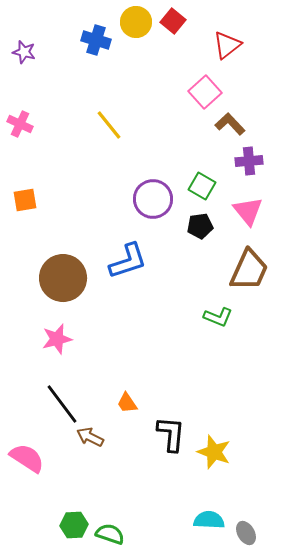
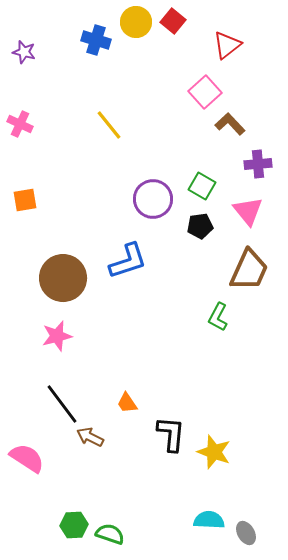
purple cross: moved 9 px right, 3 px down
green L-shape: rotated 96 degrees clockwise
pink star: moved 3 px up
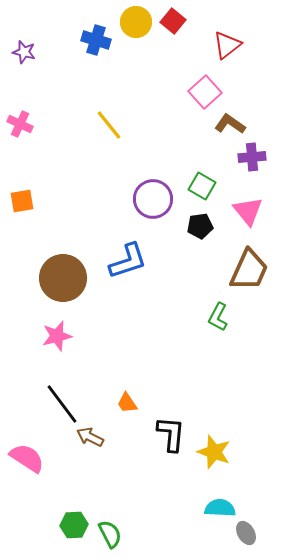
brown L-shape: rotated 12 degrees counterclockwise
purple cross: moved 6 px left, 7 px up
orange square: moved 3 px left, 1 px down
cyan semicircle: moved 11 px right, 12 px up
green semicircle: rotated 44 degrees clockwise
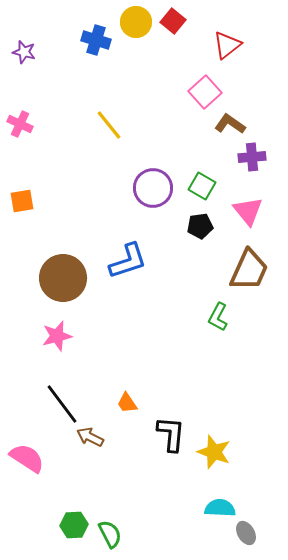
purple circle: moved 11 px up
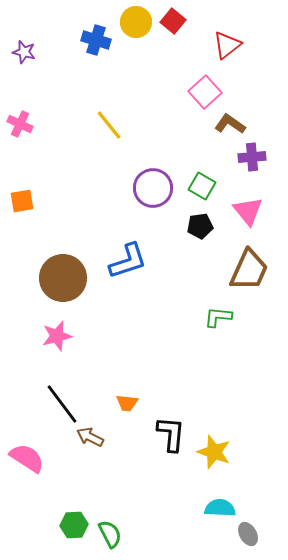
green L-shape: rotated 68 degrees clockwise
orange trapezoid: rotated 50 degrees counterclockwise
gray ellipse: moved 2 px right, 1 px down
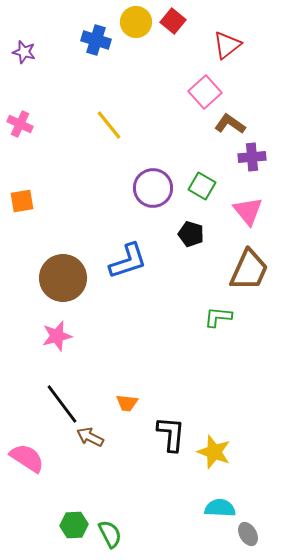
black pentagon: moved 9 px left, 8 px down; rotated 25 degrees clockwise
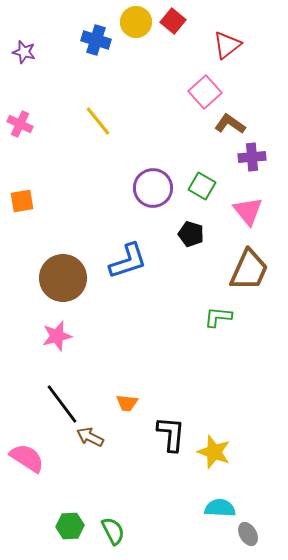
yellow line: moved 11 px left, 4 px up
green hexagon: moved 4 px left, 1 px down
green semicircle: moved 3 px right, 3 px up
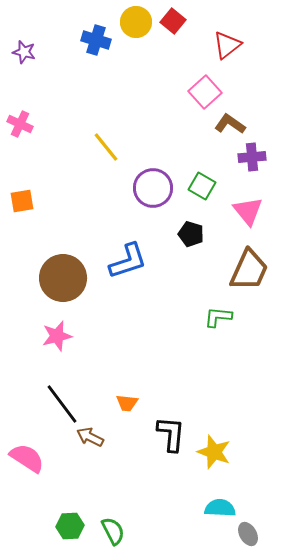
yellow line: moved 8 px right, 26 px down
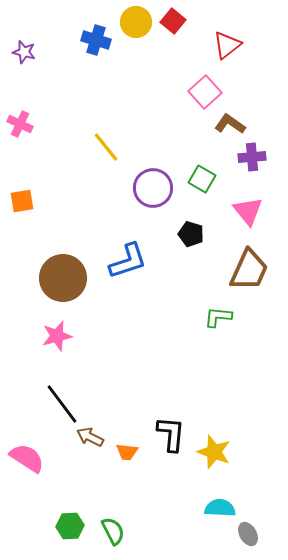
green square: moved 7 px up
orange trapezoid: moved 49 px down
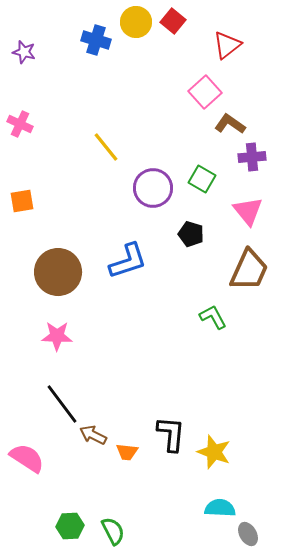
brown circle: moved 5 px left, 6 px up
green L-shape: moved 5 px left; rotated 56 degrees clockwise
pink star: rotated 16 degrees clockwise
brown arrow: moved 3 px right, 2 px up
